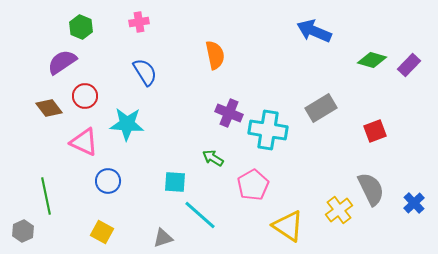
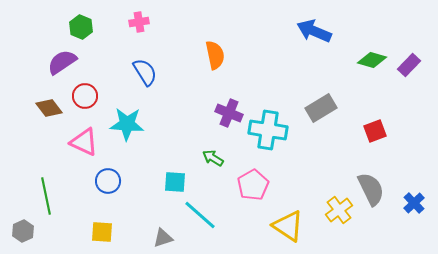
yellow square: rotated 25 degrees counterclockwise
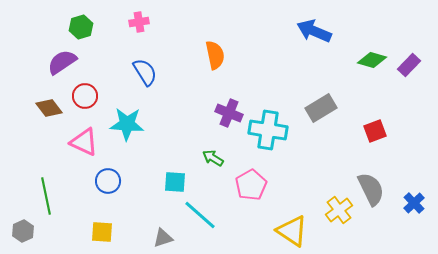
green hexagon: rotated 20 degrees clockwise
pink pentagon: moved 2 px left
yellow triangle: moved 4 px right, 5 px down
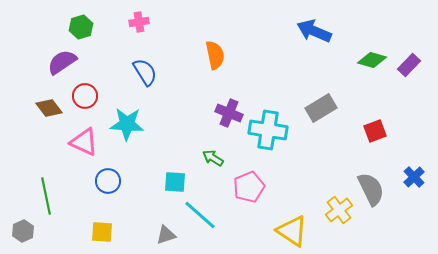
pink pentagon: moved 2 px left, 2 px down; rotated 8 degrees clockwise
blue cross: moved 26 px up
gray triangle: moved 3 px right, 3 px up
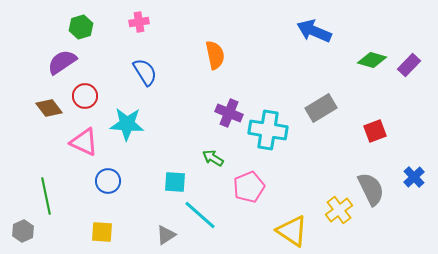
gray triangle: rotated 15 degrees counterclockwise
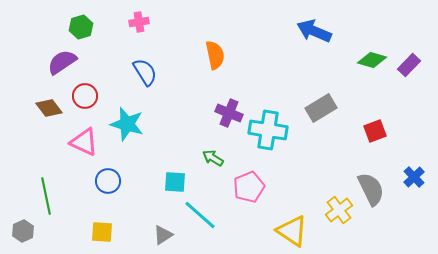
cyan star: rotated 12 degrees clockwise
gray triangle: moved 3 px left
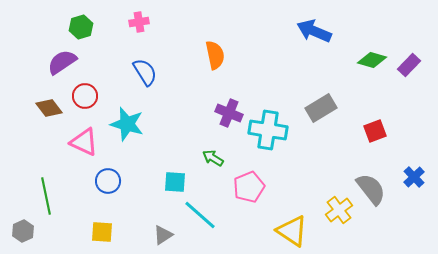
gray semicircle: rotated 12 degrees counterclockwise
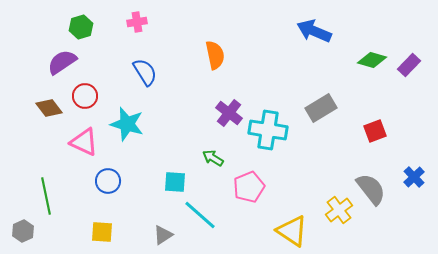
pink cross: moved 2 px left
purple cross: rotated 16 degrees clockwise
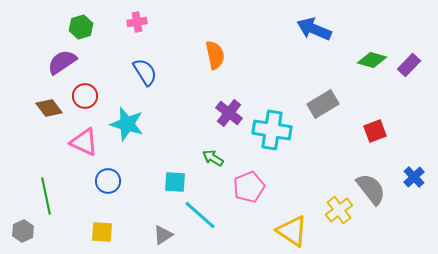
blue arrow: moved 2 px up
gray rectangle: moved 2 px right, 4 px up
cyan cross: moved 4 px right
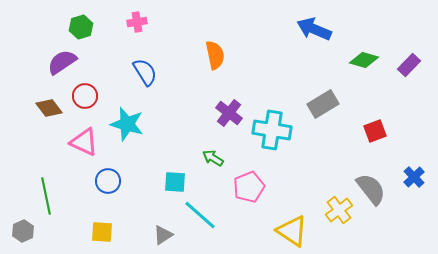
green diamond: moved 8 px left
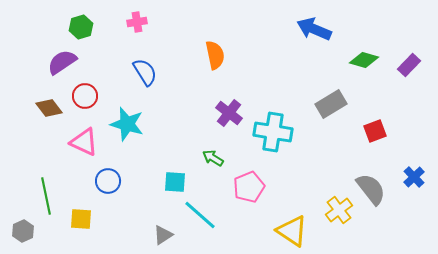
gray rectangle: moved 8 px right
cyan cross: moved 1 px right, 2 px down
yellow square: moved 21 px left, 13 px up
